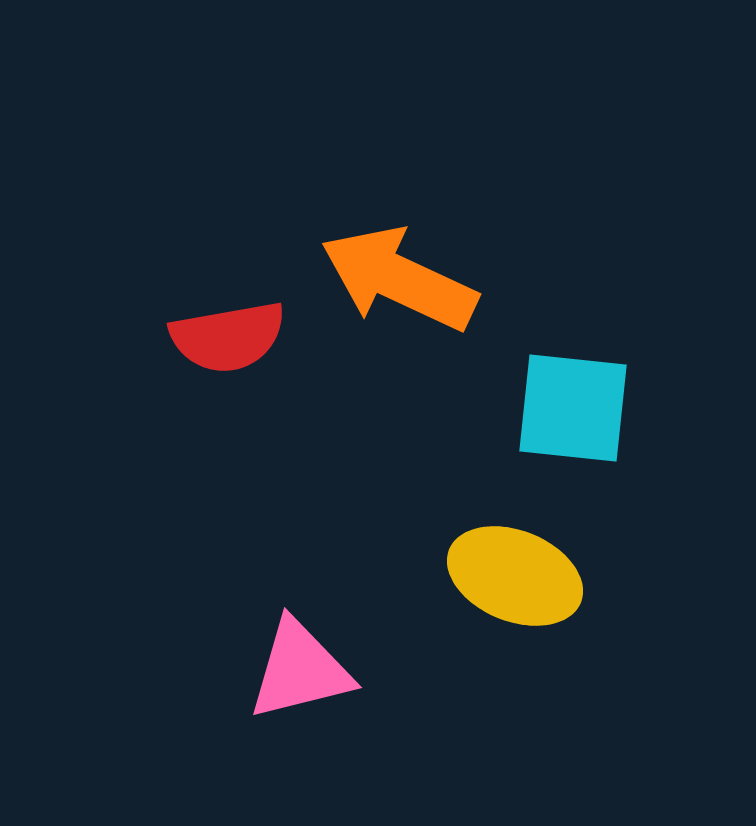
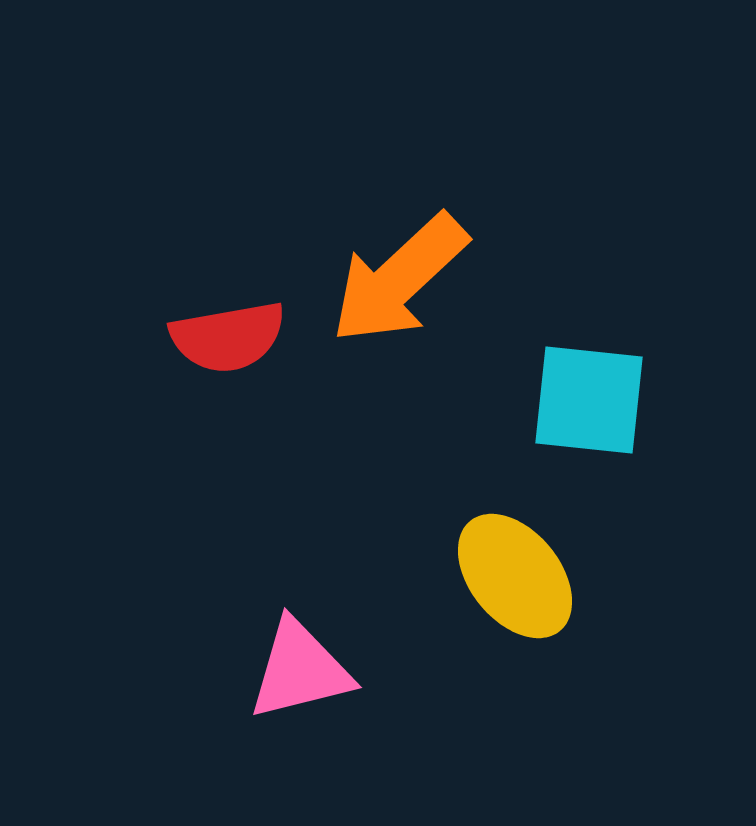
orange arrow: rotated 68 degrees counterclockwise
cyan square: moved 16 px right, 8 px up
yellow ellipse: rotated 29 degrees clockwise
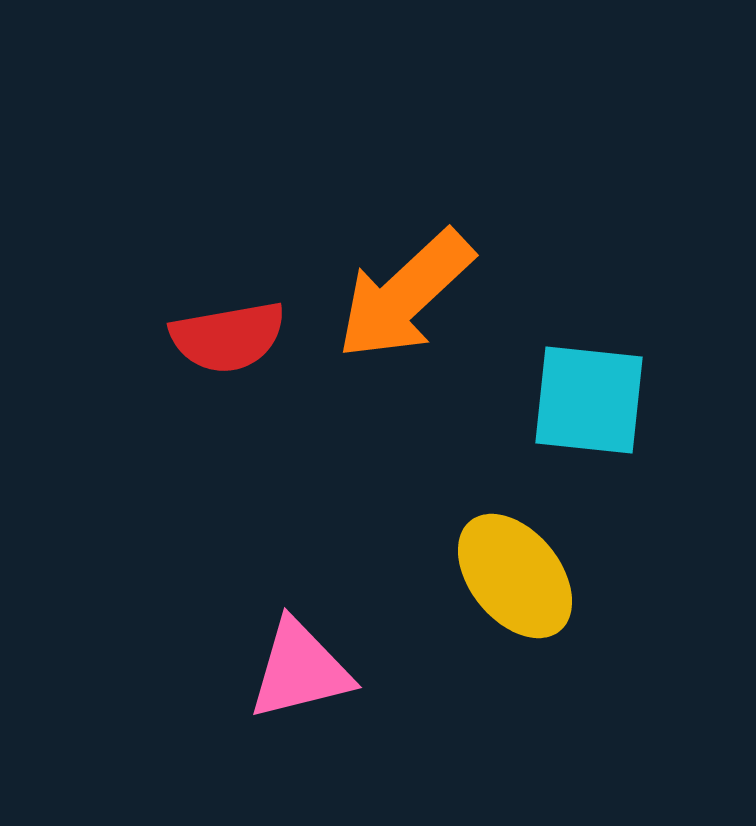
orange arrow: moved 6 px right, 16 px down
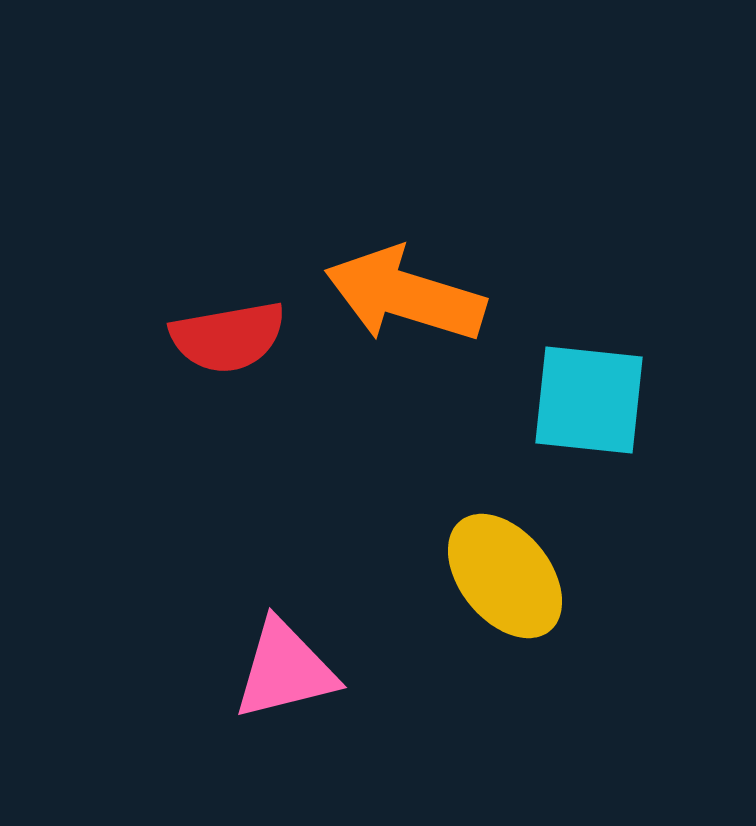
orange arrow: rotated 60 degrees clockwise
yellow ellipse: moved 10 px left
pink triangle: moved 15 px left
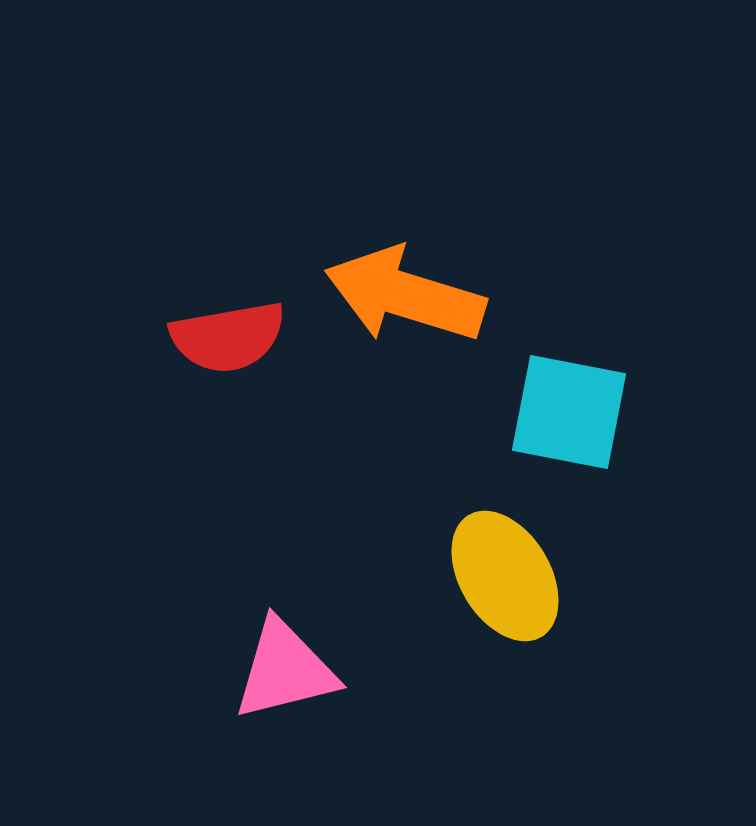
cyan square: moved 20 px left, 12 px down; rotated 5 degrees clockwise
yellow ellipse: rotated 8 degrees clockwise
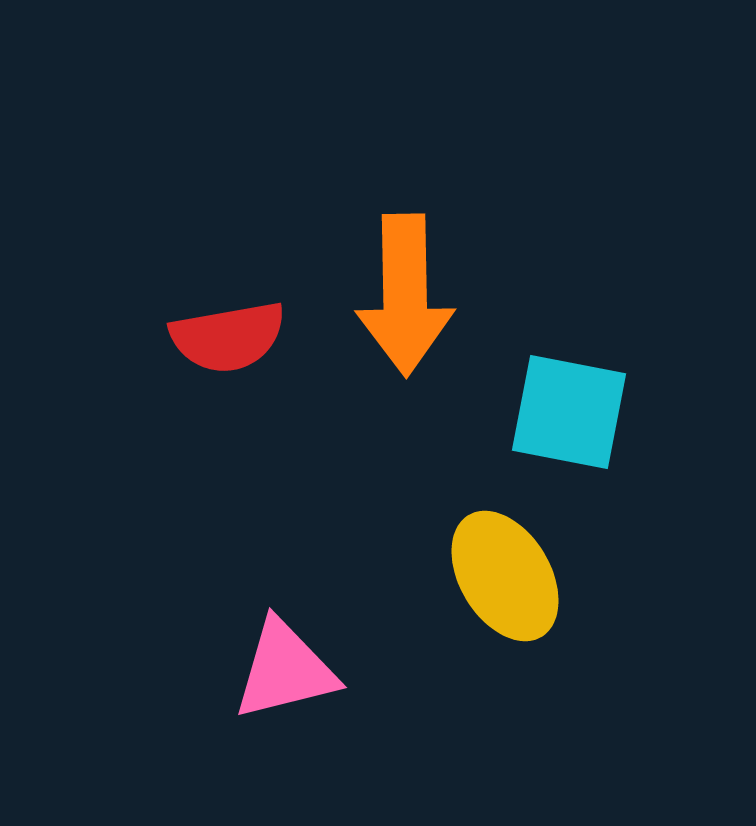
orange arrow: rotated 108 degrees counterclockwise
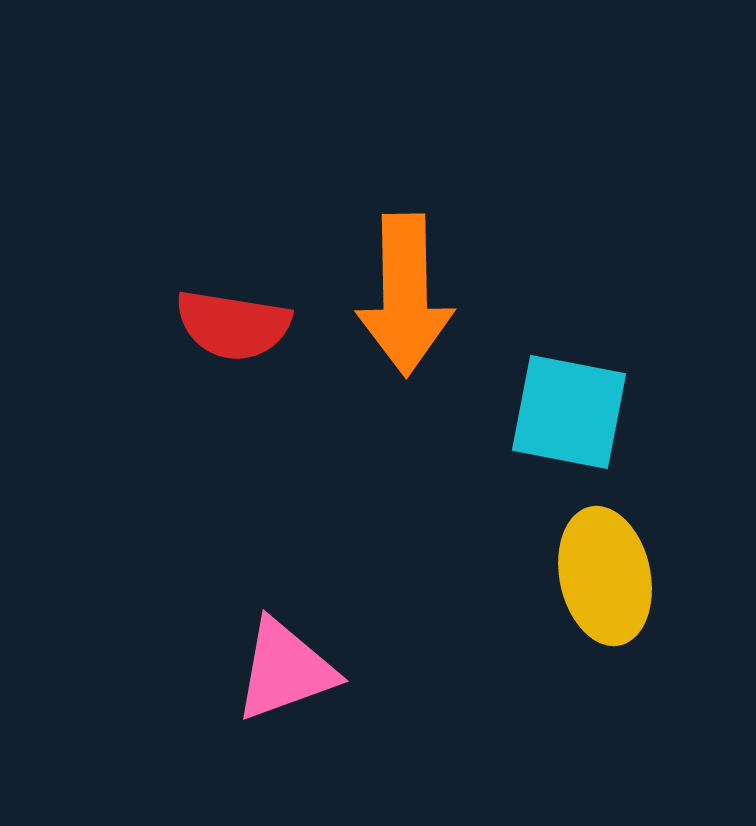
red semicircle: moved 5 px right, 12 px up; rotated 19 degrees clockwise
yellow ellipse: moved 100 px right; rotated 19 degrees clockwise
pink triangle: rotated 6 degrees counterclockwise
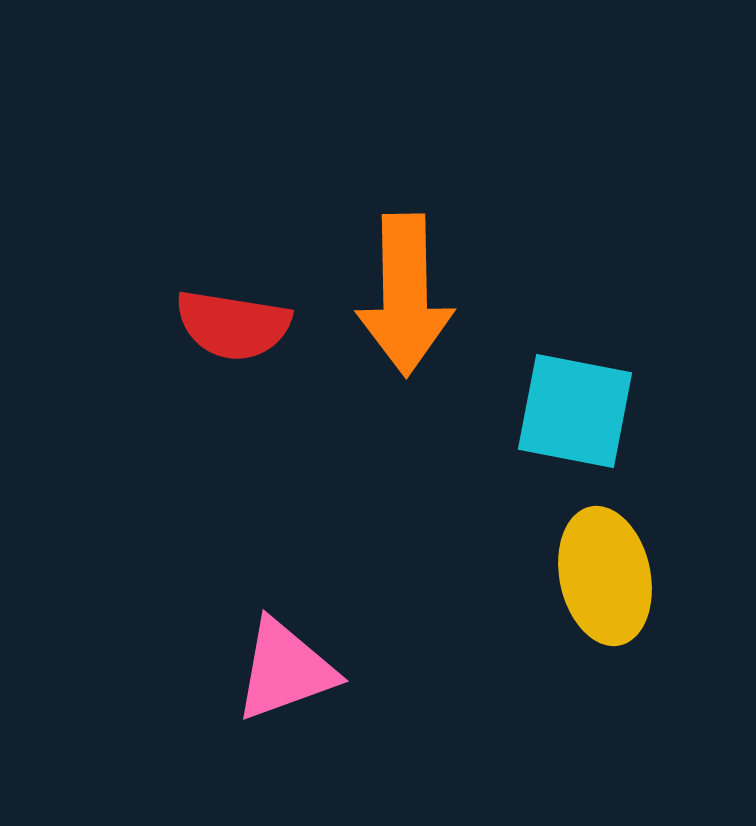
cyan square: moved 6 px right, 1 px up
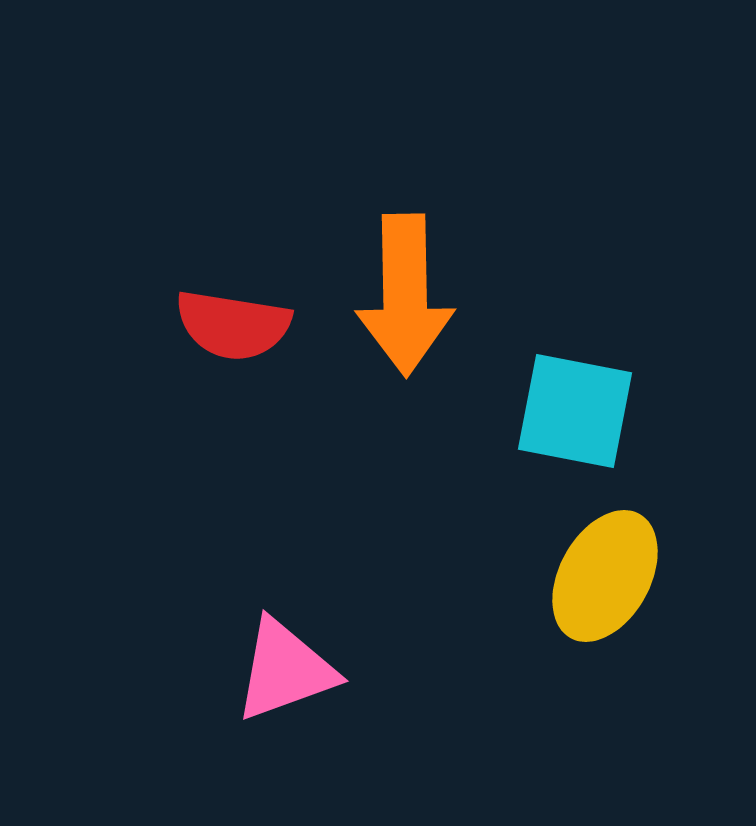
yellow ellipse: rotated 41 degrees clockwise
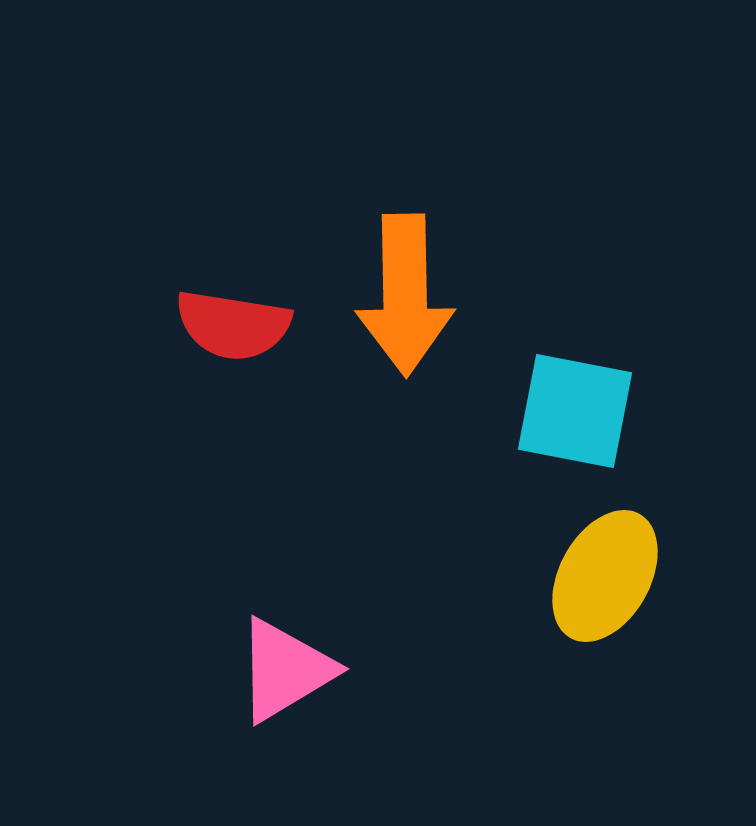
pink triangle: rotated 11 degrees counterclockwise
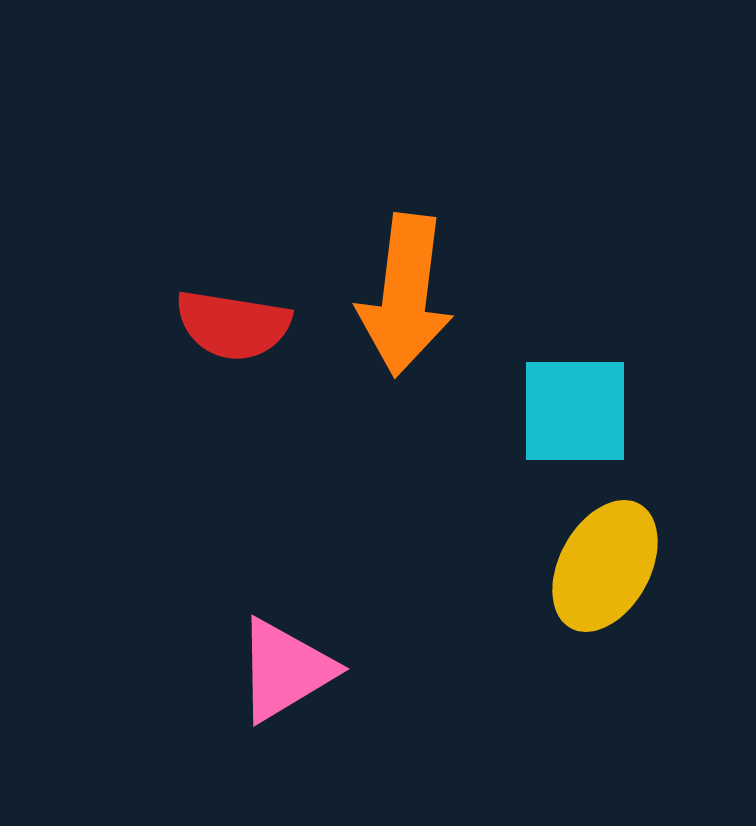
orange arrow: rotated 8 degrees clockwise
cyan square: rotated 11 degrees counterclockwise
yellow ellipse: moved 10 px up
